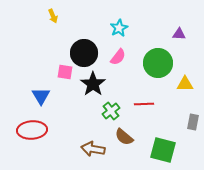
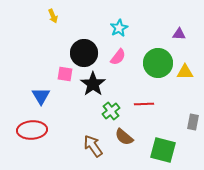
pink square: moved 2 px down
yellow triangle: moved 12 px up
brown arrow: moved 3 px up; rotated 45 degrees clockwise
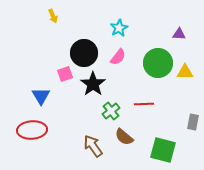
pink square: rotated 28 degrees counterclockwise
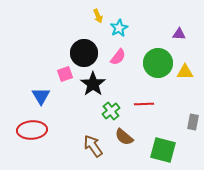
yellow arrow: moved 45 px right
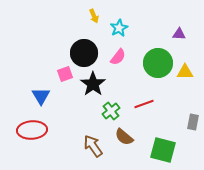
yellow arrow: moved 4 px left
red line: rotated 18 degrees counterclockwise
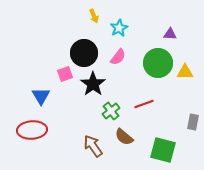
purple triangle: moved 9 px left
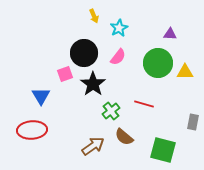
red line: rotated 36 degrees clockwise
brown arrow: rotated 90 degrees clockwise
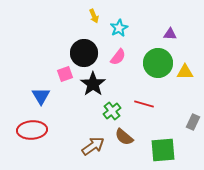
green cross: moved 1 px right
gray rectangle: rotated 14 degrees clockwise
green square: rotated 20 degrees counterclockwise
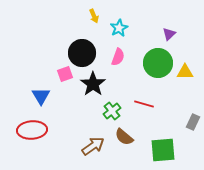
purple triangle: moved 1 px left; rotated 48 degrees counterclockwise
black circle: moved 2 px left
pink semicircle: rotated 18 degrees counterclockwise
